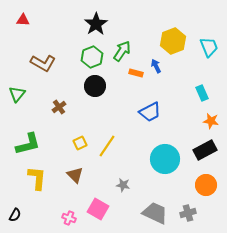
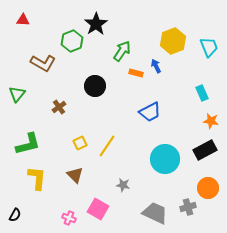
green hexagon: moved 20 px left, 16 px up
orange circle: moved 2 px right, 3 px down
gray cross: moved 6 px up
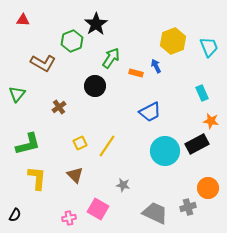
green arrow: moved 11 px left, 7 px down
black rectangle: moved 8 px left, 6 px up
cyan circle: moved 8 px up
pink cross: rotated 32 degrees counterclockwise
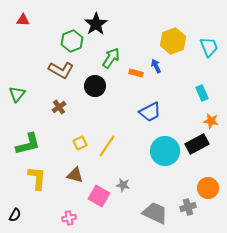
brown L-shape: moved 18 px right, 7 px down
brown triangle: rotated 30 degrees counterclockwise
pink square: moved 1 px right, 13 px up
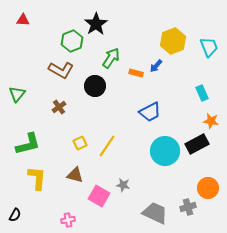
blue arrow: rotated 112 degrees counterclockwise
pink cross: moved 1 px left, 2 px down
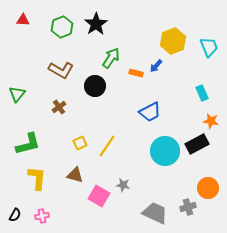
green hexagon: moved 10 px left, 14 px up
pink cross: moved 26 px left, 4 px up
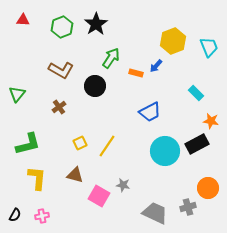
cyan rectangle: moved 6 px left; rotated 21 degrees counterclockwise
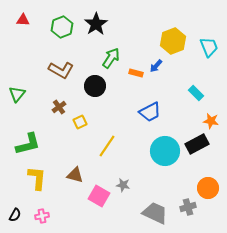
yellow square: moved 21 px up
